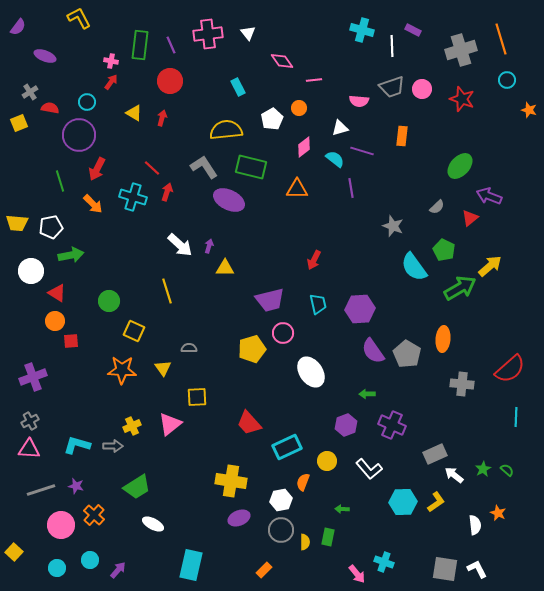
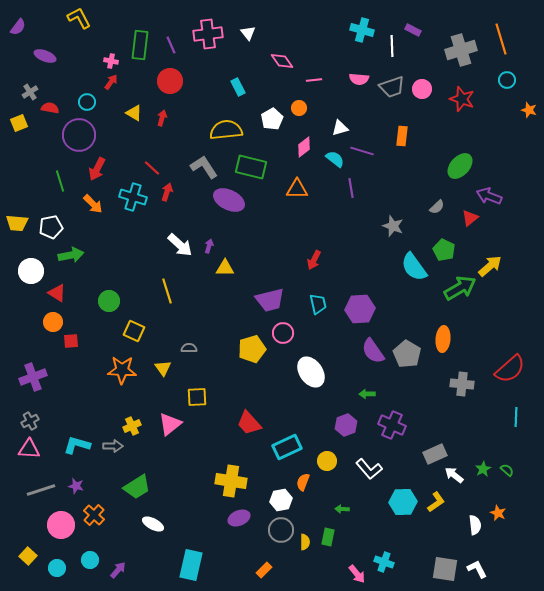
pink semicircle at (359, 101): moved 22 px up
orange circle at (55, 321): moved 2 px left, 1 px down
yellow square at (14, 552): moved 14 px right, 4 px down
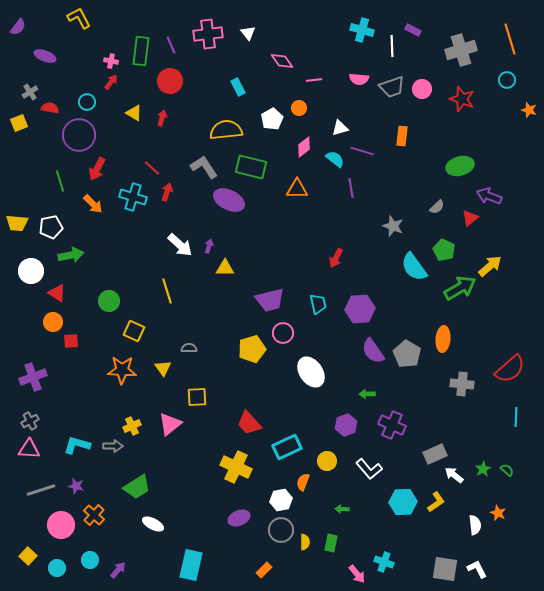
orange line at (501, 39): moved 9 px right
green rectangle at (140, 45): moved 1 px right, 6 px down
green ellipse at (460, 166): rotated 32 degrees clockwise
red arrow at (314, 260): moved 22 px right, 2 px up
yellow cross at (231, 481): moved 5 px right, 14 px up; rotated 16 degrees clockwise
green rectangle at (328, 537): moved 3 px right, 6 px down
